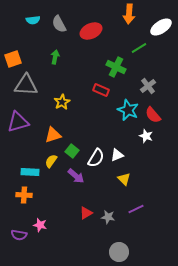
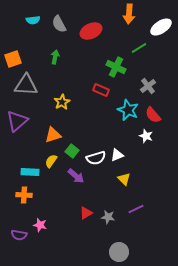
purple triangle: moved 1 px left, 1 px up; rotated 25 degrees counterclockwise
white semicircle: rotated 42 degrees clockwise
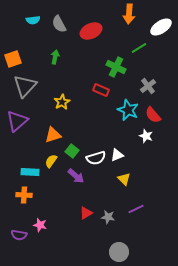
gray triangle: moved 1 px left, 1 px down; rotated 50 degrees counterclockwise
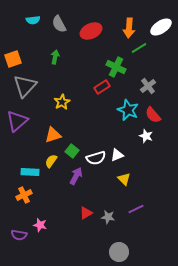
orange arrow: moved 14 px down
red rectangle: moved 1 px right, 3 px up; rotated 56 degrees counterclockwise
purple arrow: rotated 102 degrees counterclockwise
orange cross: rotated 28 degrees counterclockwise
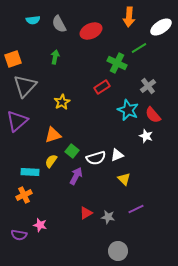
orange arrow: moved 11 px up
green cross: moved 1 px right, 4 px up
gray circle: moved 1 px left, 1 px up
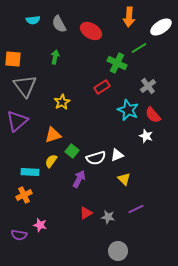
red ellipse: rotated 55 degrees clockwise
orange square: rotated 24 degrees clockwise
gray triangle: rotated 20 degrees counterclockwise
purple arrow: moved 3 px right, 3 px down
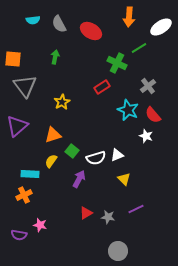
purple triangle: moved 5 px down
cyan rectangle: moved 2 px down
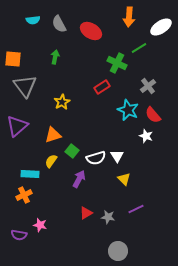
white triangle: moved 1 px down; rotated 40 degrees counterclockwise
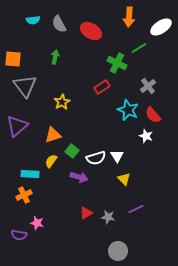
purple arrow: moved 2 px up; rotated 78 degrees clockwise
pink star: moved 3 px left, 2 px up
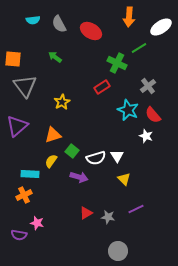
green arrow: rotated 64 degrees counterclockwise
